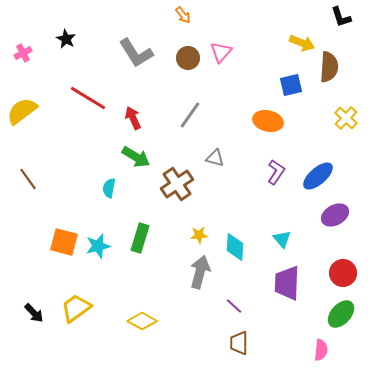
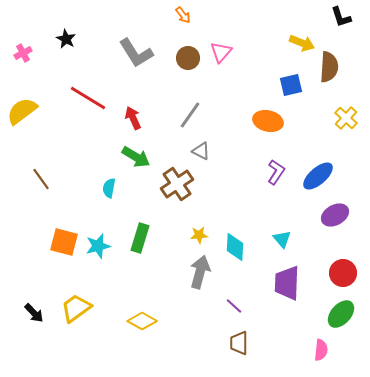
gray triangle: moved 14 px left, 7 px up; rotated 12 degrees clockwise
brown line: moved 13 px right
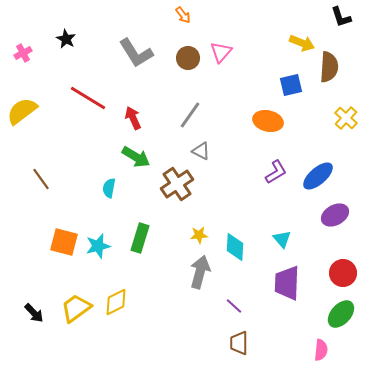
purple L-shape: rotated 25 degrees clockwise
yellow diamond: moved 26 px left, 19 px up; rotated 56 degrees counterclockwise
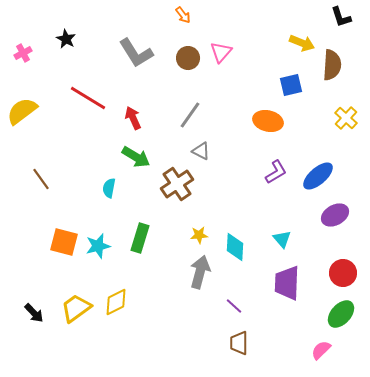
brown semicircle: moved 3 px right, 2 px up
pink semicircle: rotated 140 degrees counterclockwise
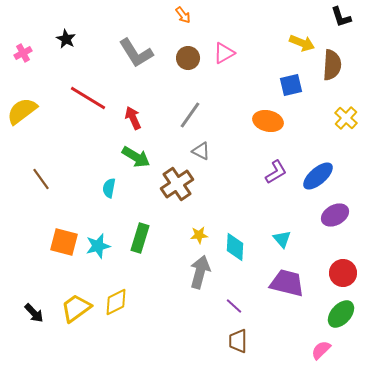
pink triangle: moved 3 px right, 1 px down; rotated 20 degrees clockwise
purple trapezoid: rotated 102 degrees clockwise
brown trapezoid: moved 1 px left, 2 px up
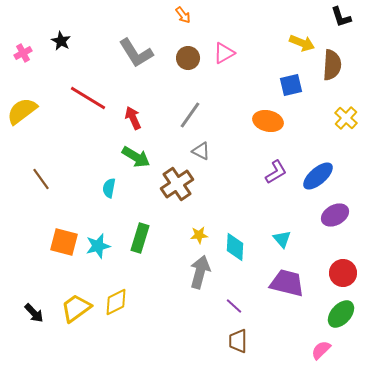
black star: moved 5 px left, 2 px down
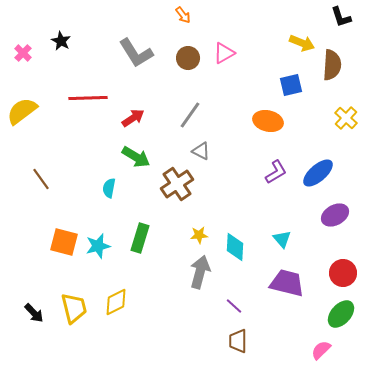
pink cross: rotated 18 degrees counterclockwise
red line: rotated 33 degrees counterclockwise
red arrow: rotated 80 degrees clockwise
blue ellipse: moved 3 px up
yellow trapezoid: moved 2 px left; rotated 112 degrees clockwise
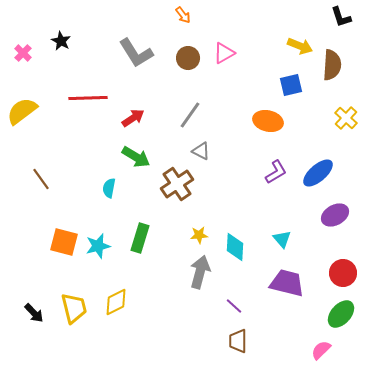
yellow arrow: moved 2 px left, 3 px down
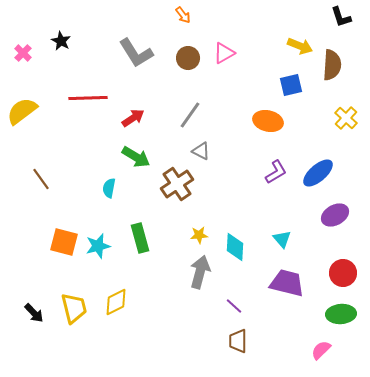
green rectangle: rotated 32 degrees counterclockwise
green ellipse: rotated 44 degrees clockwise
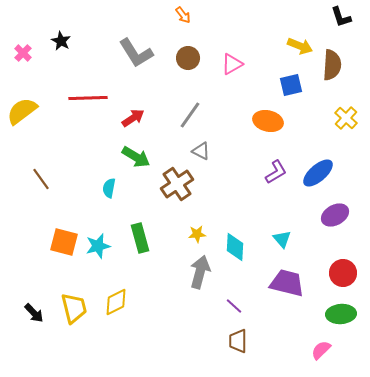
pink triangle: moved 8 px right, 11 px down
yellow star: moved 2 px left, 1 px up
